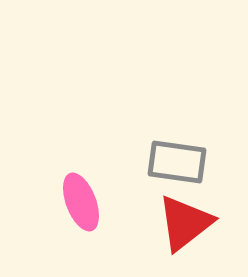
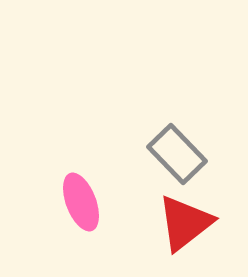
gray rectangle: moved 8 px up; rotated 38 degrees clockwise
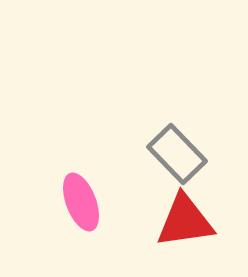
red triangle: moved 2 px up; rotated 30 degrees clockwise
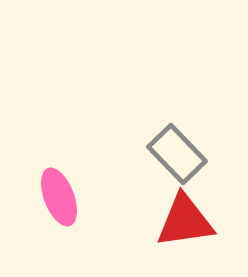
pink ellipse: moved 22 px left, 5 px up
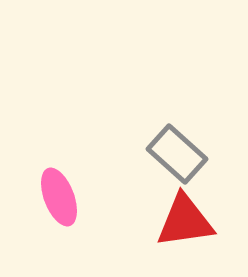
gray rectangle: rotated 4 degrees counterclockwise
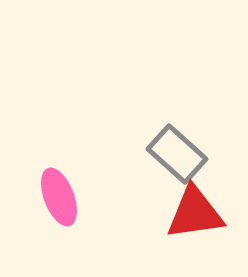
red triangle: moved 10 px right, 8 px up
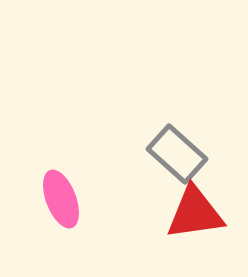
pink ellipse: moved 2 px right, 2 px down
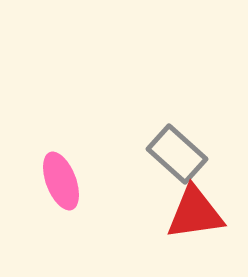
pink ellipse: moved 18 px up
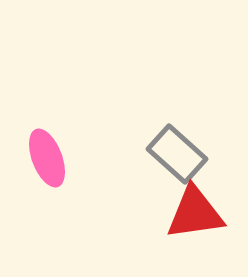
pink ellipse: moved 14 px left, 23 px up
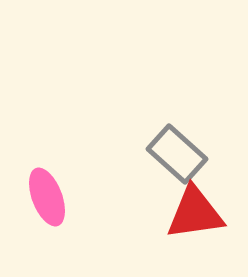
pink ellipse: moved 39 px down
